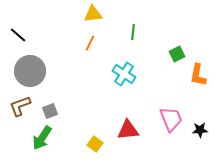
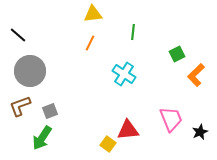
orange L-shape: moved 2 px left; rotated 35 degrees clockwise
black star: moved 2 px down; rotated 21 degrees counterclockwise
yellow square: moved 13 px right
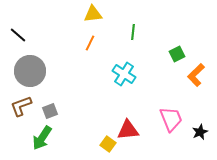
brown L-shape: moved 1 px right
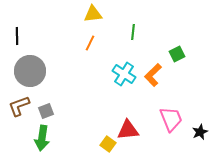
black line: moved 1 px left, 1 px down; rotated 48 degrees clockwise
orange L-shape: moved 43 px left
brown L-shape: moved 2 px left
gray square: moved 4 px left
green arrow: rotated 25 degrees counterclockwise
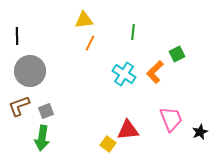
yellow triangle: moved 9 px left, 6 px down
orange L-shape: moved 2 px right, 3 px up
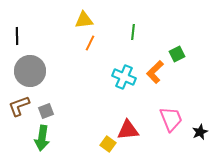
cyan cross: moved 3 px down; rotated 10 degrees counterclockwise
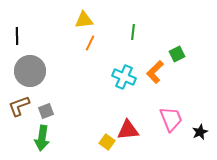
yellow square: moved 1 px left, 2 px up
